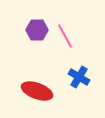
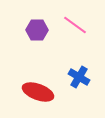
pink line: moved 10 px right, 11 px up; rotated 25 degrees counterclockwise
red ellipse: moved 1 px right, 1 px down
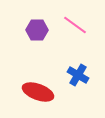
blue cross: moved 1 px left, 2 px up
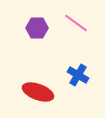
pink line: moved 1 px right, 2 px up
purple hexagon: moved 2 px up
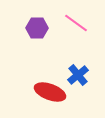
blue cross: rotated 20 degrees clockwise
red ellipse: moved 12 px right
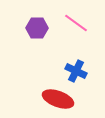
blue cross: moved 2 px left, 4 px up; rotated 25 degrees counterclockwise
red ellipse: moved 8 px right, 7 px down
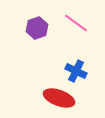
purple hexagon: rotated 20 degrees counterclockwise
red ellipse: moved 1 px right, 1 px up
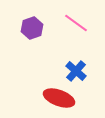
purple hexagon: moved 5 px left
blue cross: rotated 15 degrees clockwise
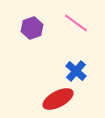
red ellipse: moved 1 px left, 1 px down; rotated 48 degrees counterclockwise
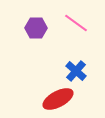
purple hexagon: moved 4 px right; rotated 20 degrees clockwise
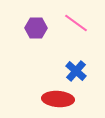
red ellipse: rotated 32 degrees clockwise
